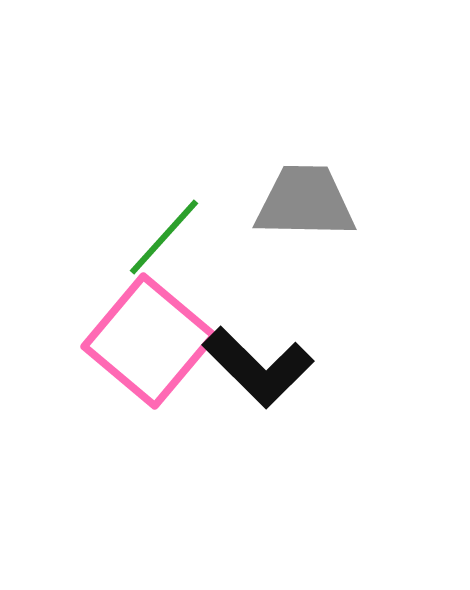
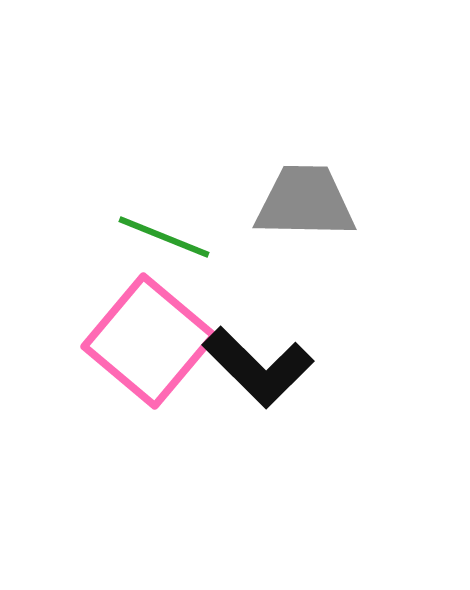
green line: rotated 70 degrees clockwise
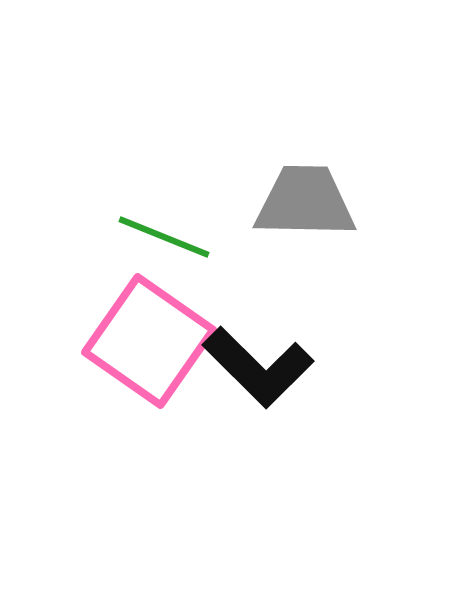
pink square: rotated 5 degrees counterclockwise
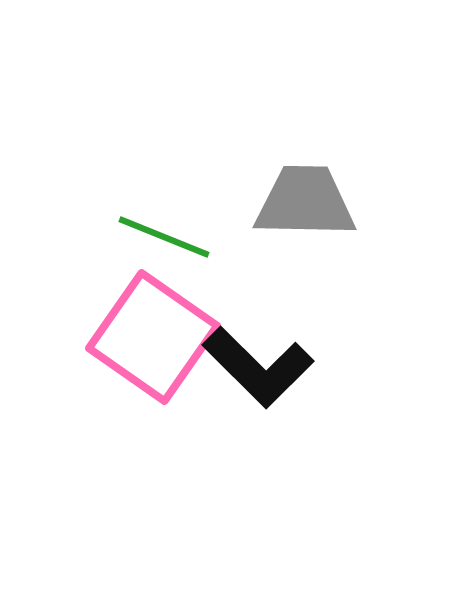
pink square: moved 4 px right, 4 px up
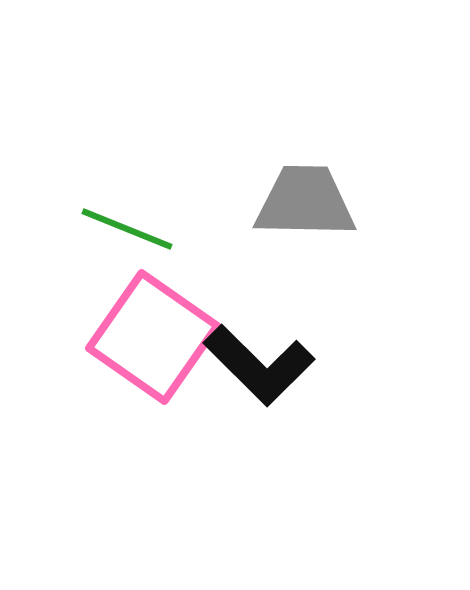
green line: moved 37 px left, 8 px up
black L-shape: moved 1 px right, 2 px up
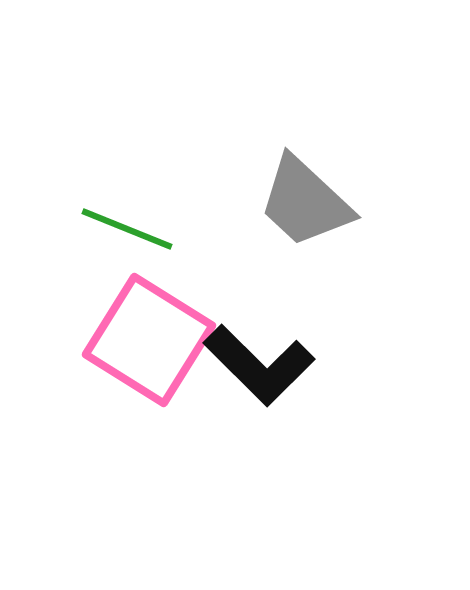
gray trapezoid: rotated 138 degrees counterclockwise
pink square: moved 4 px left, 3 px down; rotated 3 degrees counterclockwise
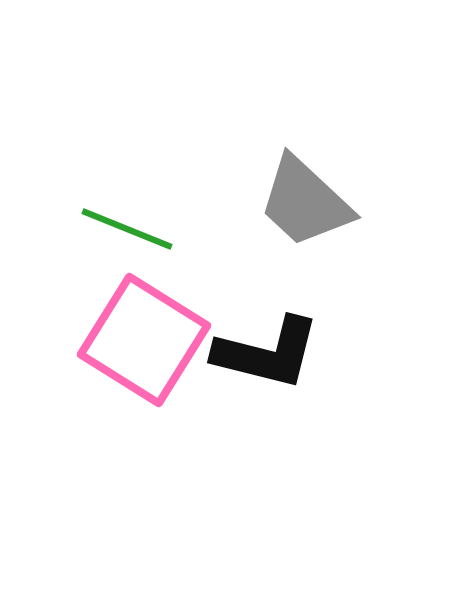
pink square: moved 5 px left
black L-shape: moved 8 px right, 12 px up; rotated 31 degrees counterclockwise
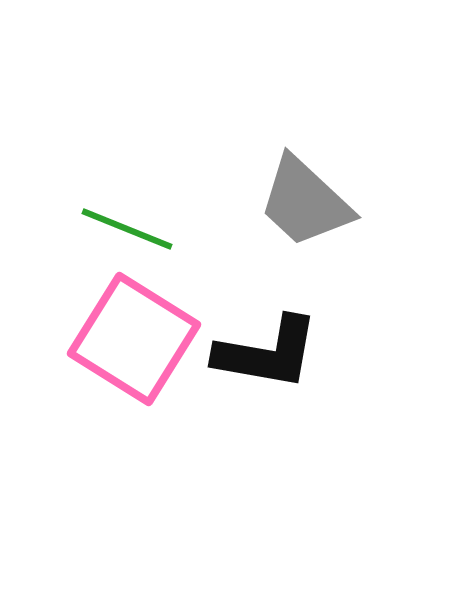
pink square: moved 10 px left, 1 px up
black L-shape: rotated 4 degrees counterclockwise
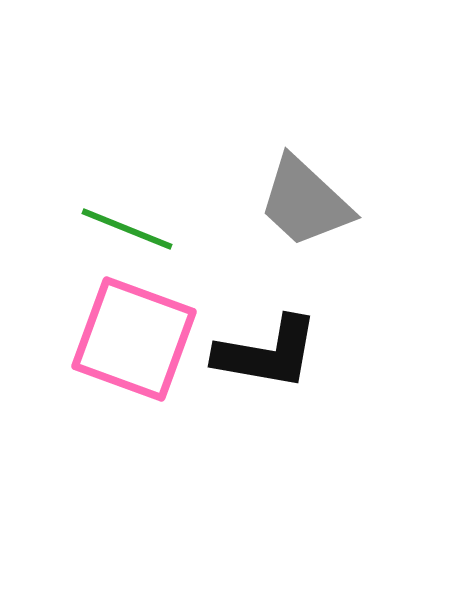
pink square: rotated 12 degrees counterclockwise
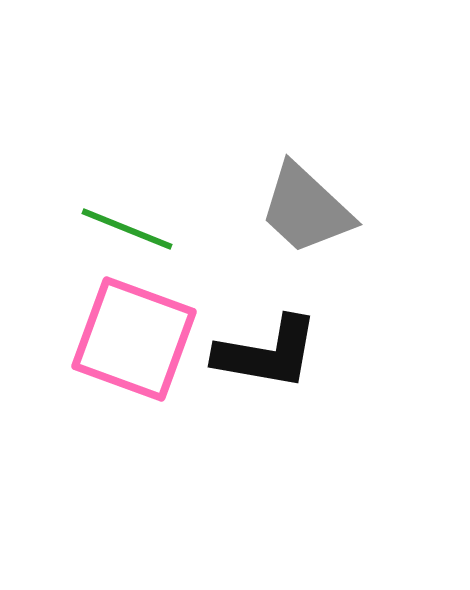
gray trapezoid: moved 1 px right, 7 px down
